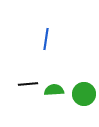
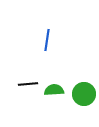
blue line: moved 1 px right, 1 px down
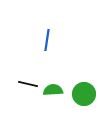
black line: rotated 18 degrees clockwise
green semicircle: moved 1 px left
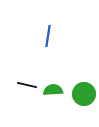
blue line: moved 1 px right, 4 px up
black line: moved 1 px left, 1 px down
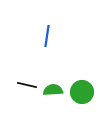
blue line: moved 1 px left
green circle: moved 2 px left, 2 px up
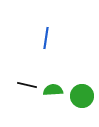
blue line: moved 1 px left, 2 px down
green circle: moved 4 px down
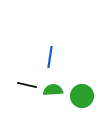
blue line: moved 4 px right, 19 px down
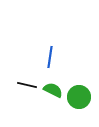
green semicircle: rotated 30 degrees clockwise
green circle: moved 3 px left, 1 px down
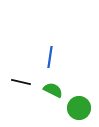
black line: moved 6 px left, 3 px up
green circle: moved 11 px down
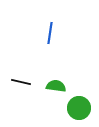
blue line: moved 24 px up
green semicircle: moved 3 px right, 4 px up; rotated 18 degrees counterclockwise
